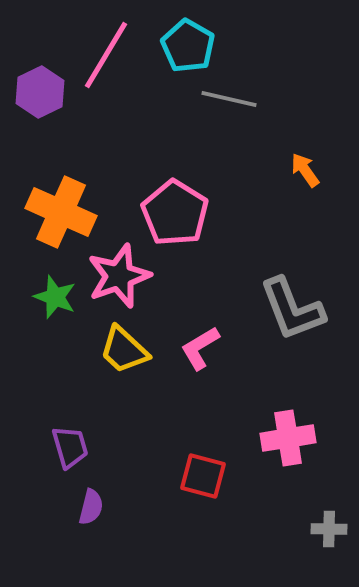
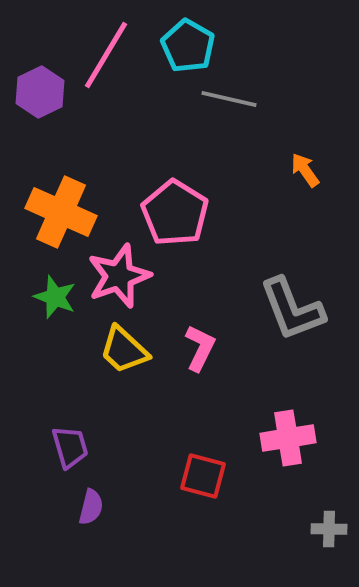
pink L-shape: rotated 147 degrees clockwise
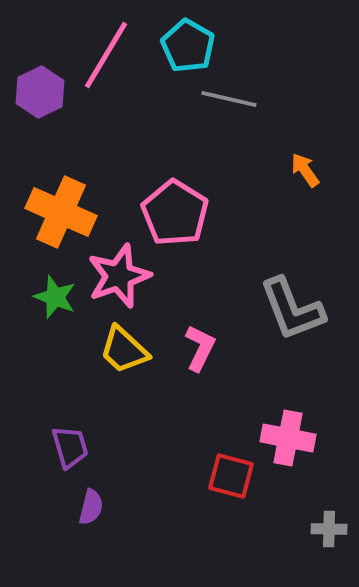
pink cross: rotated 20 degrees clockwise
red square: moved 28 px right
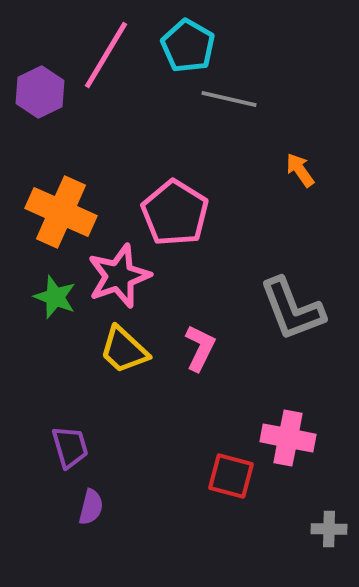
orange arrow: moved 5 px left
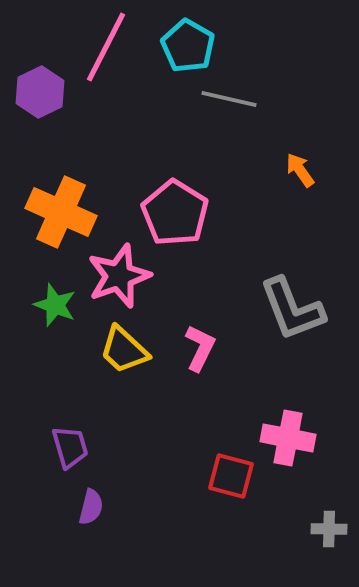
pink line: moved 8 px up; rotated 4 degrees counterclockwise
green star: moved 8 px down
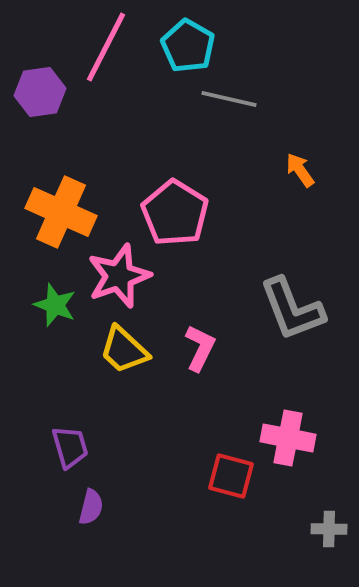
purple hexagon: rotated 18 degrees clockwise
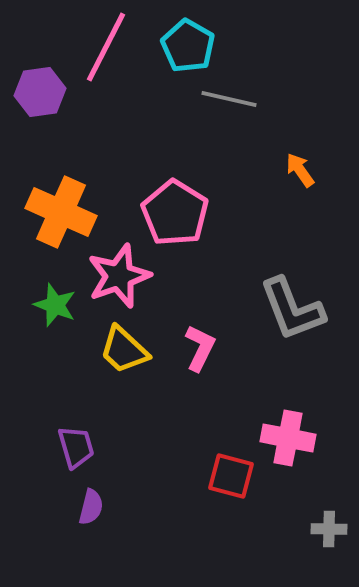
purple trapezoid: moved 6 px right
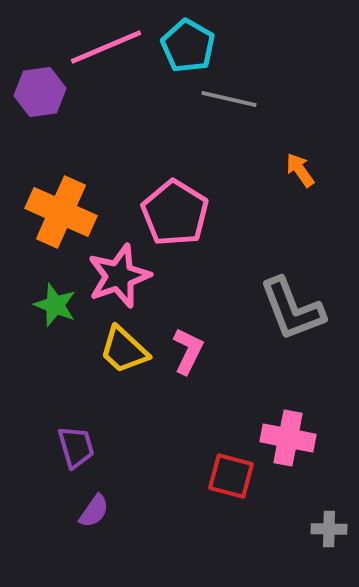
pink line: rotated 40 degrees clockwise
pink L-shape: moved 12 px left, 3 px down
purple semicircle: moved 3 px right, 4 px down; rotated 21 degrees clockwise
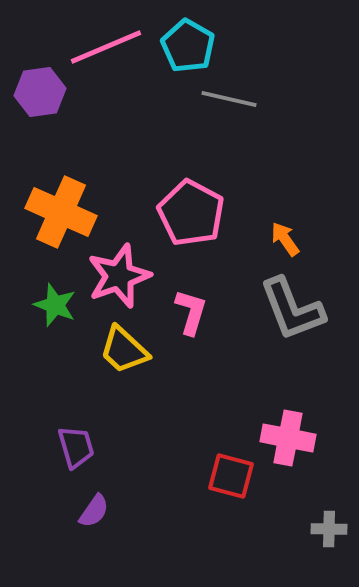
orange arrow: moved 15 px left, 69 px down
pink pentagon: moved 16 px right; rotated 4 degrees counterclockwise
pink L-shape: moved 3 px right, 39 px up; rotated 9 degrees counterclockwise
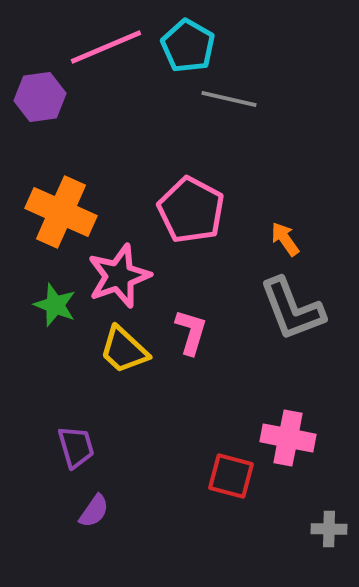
purple hexagon: moved 5 px down
pink pentagon: moved 3 px up
pink L-shape: moved 20 px down
